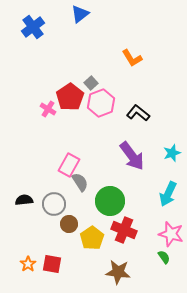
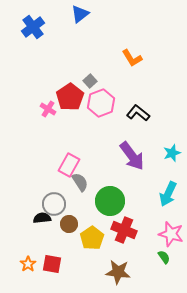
gray square: moved 1 px left, 2 px up
black semicircle: moved 18 px right, 18 px down
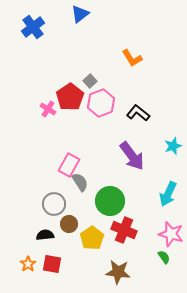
cyan star: moved 1 px right, 7 px up
black semicircle: moved 3 px right, 17 px down
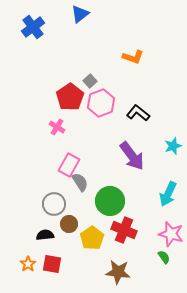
orange L-shape: moved 1 px right, 1 px up; rotated 40 degrees counterclockwise
pink cross: moved 9 px right, 18 px down
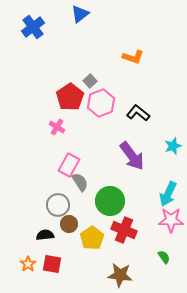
gray circle: moved 4 px right, 1 px down
pink star: moved 14 px up; rotated 15 degrees counterclockwise
brown star: moved 2 px right, 3 px down
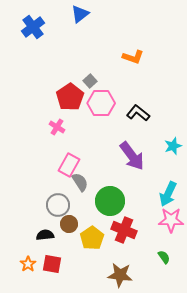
pink hexagon: rotated 20 degrees clockwise
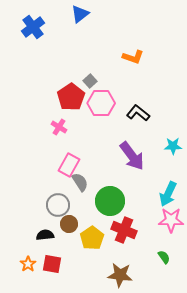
red pentagon: moved 1 px right
pink cross: moved 2 px right
cyan star: rotated 18 degrees clockwise
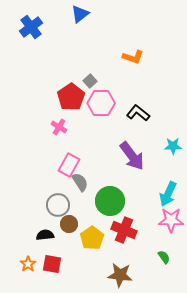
blue cross: moved 2 px left
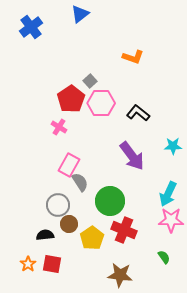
red pentagon: moved 2 px down
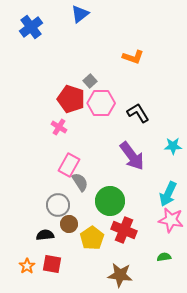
red pentagon: rotated 20 degrees counterclockwise
black L-shape: rotated 20 degrees clockwise
pink star: rotated 10 degrees clockwise
green semicircle: rotated 64 degrees counterclockwise
orange star: moved 1 px left, 2 px down
